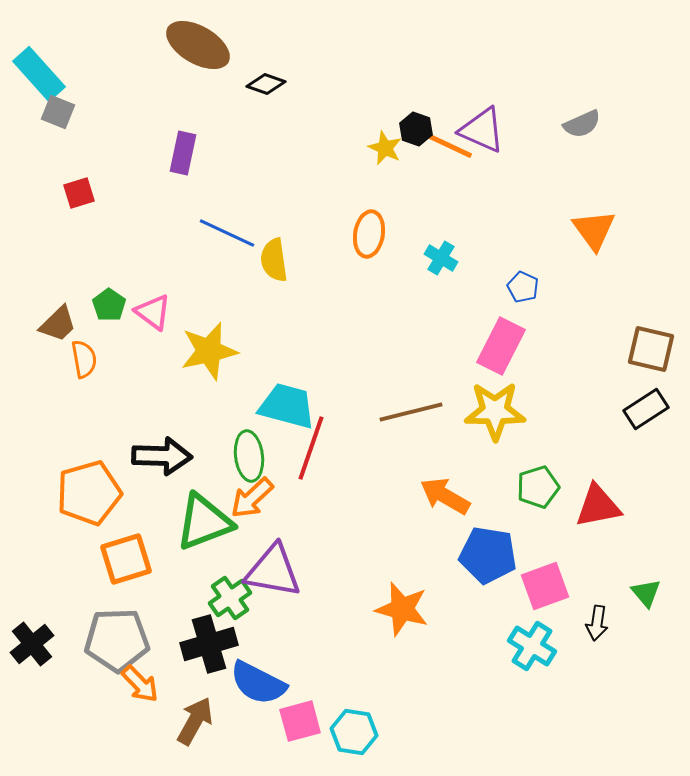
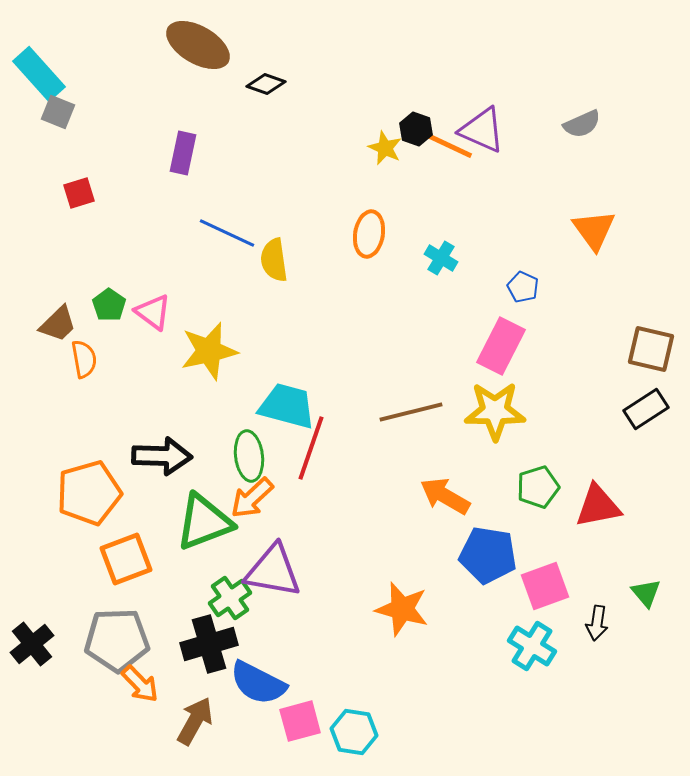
orange square at (126, 559): rotated 4 degrees counterclockwise
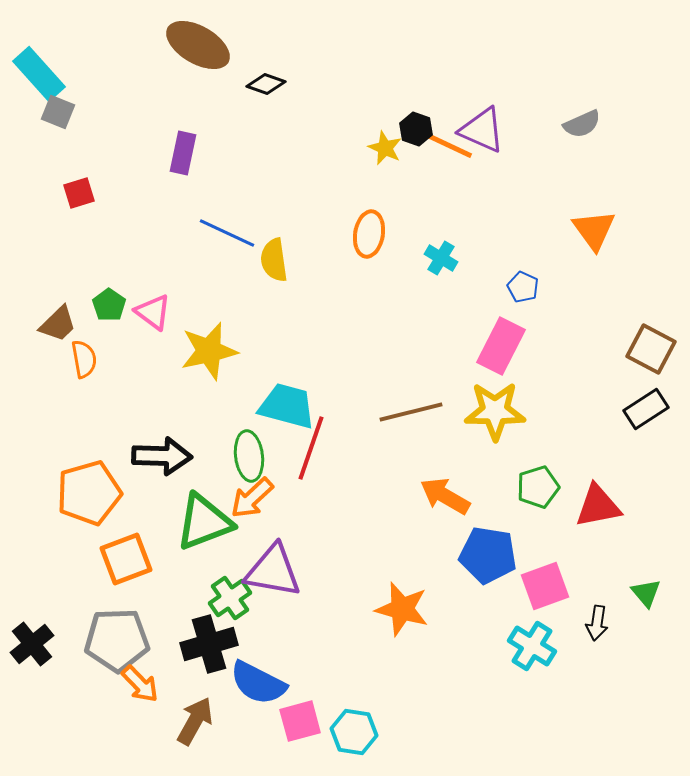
brown square at (651, 349): rotated 15 degrees clockwise
